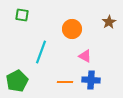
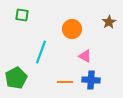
green pentagon: moved 1 px left, 3 px up
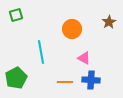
green square: moved 6 px left; rotated 24 degrees counterclockwise
cyan line: rotated 30 degrees counterclockwise
pink triangle: moved 1 px left, 2 px down
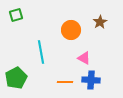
brown star: moved 9 px left
orange circle: moved 1 px left, 1 px down
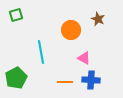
brown star: moved 2 px left, 3 px up; rotated 16 degrees counterclockwise
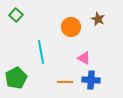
green square: rotated 32 degrees counterclockwise
orange circle: moved 3 px up
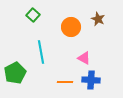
green square: moved 17 px right
green pentagon: moved 1 px left, 5 px up
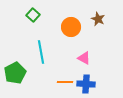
blue cross: moved 5 px left, 4 px down
